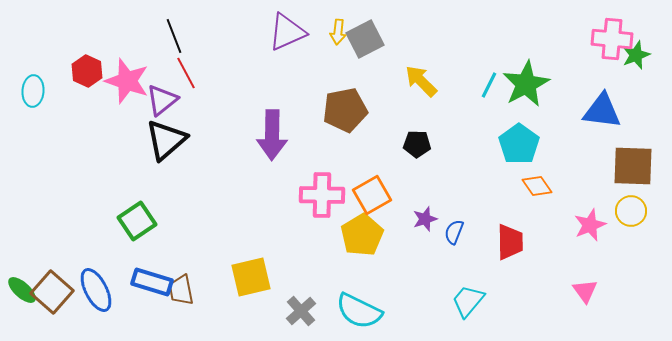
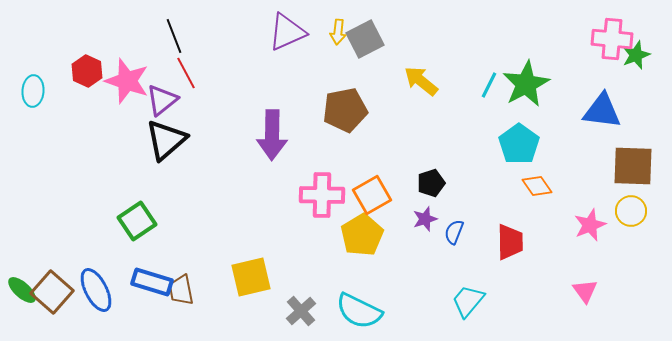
yellow arrow at (421, 81): rotated 6 degrees counterclockwise
black pentagon at (417, 144): moved 14 px right, 39 px down; rotated 20 degrees counterclockwise
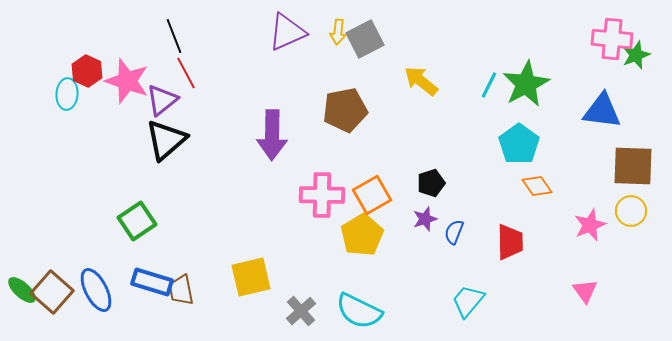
cyan ellipse at (33, 91): moved 34 px right, 3 px down
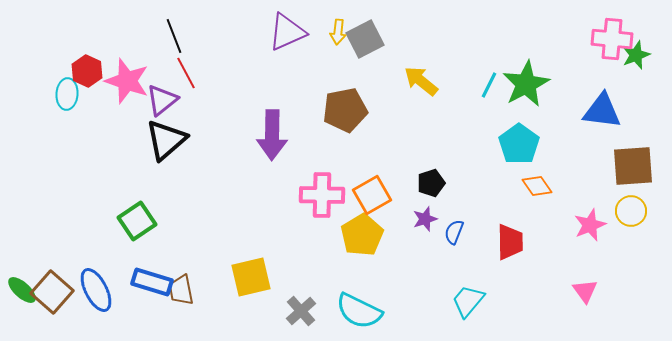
brown square at (633, 166): rotated 6 degrees counterclockwise
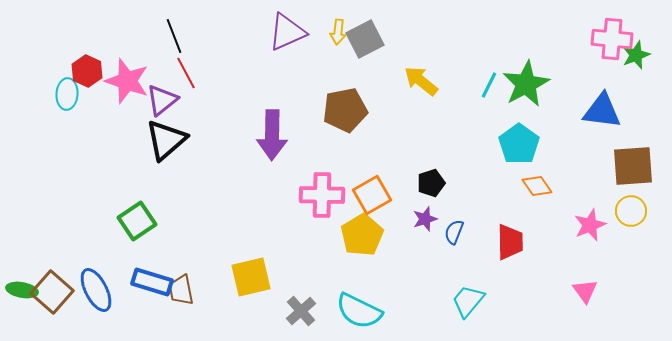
green ellipse at (22, 290): rotated 32 degrees counterclockwise
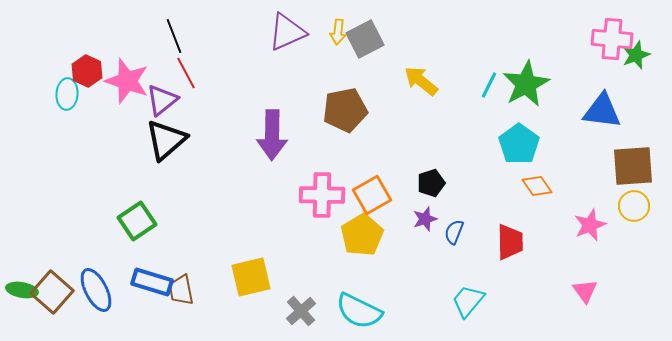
yellow circle at (631, 211): moved 3 px right, 5 px up
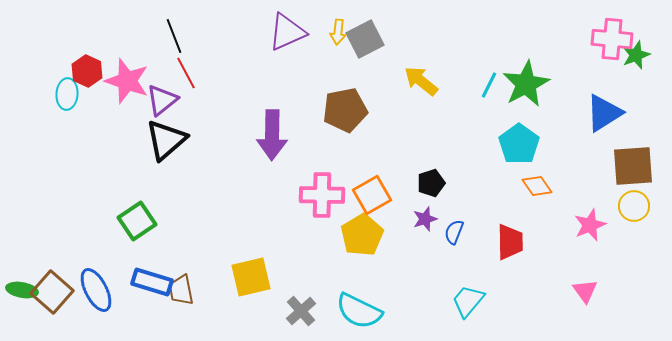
blue triangle at (602, 111): moved 2 px right, 2 px down; rotated 39 degrees counterclockwise
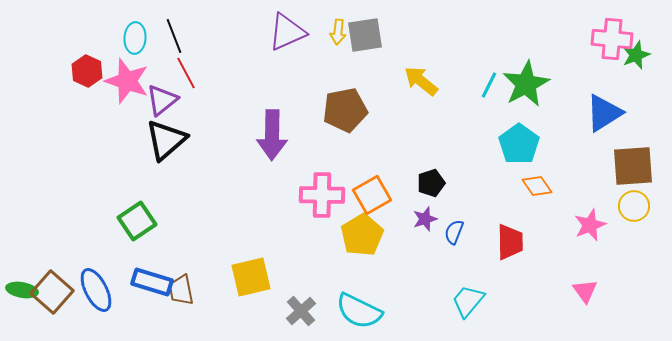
gray square at (365, 39): moved 4 px up; rotated 18 degrees clockwise
cyan ellipse at (67, 94): moved 68 px right, 56 px up
